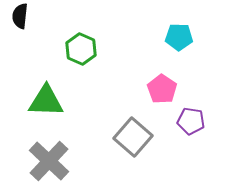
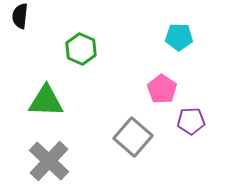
purple pentagon: rotated 12 degrees counterclockwise
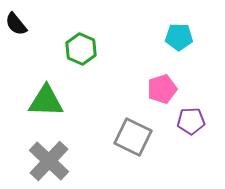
black semicircle: moved 4 px left, 8 px down; rotated 45 degrees counterclockwise
pink pentagon: rotated 20 degrees clockwise
gray square: rotated 15 degrees counterclockwise
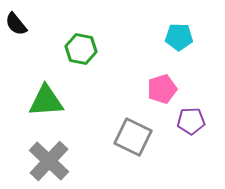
green hexagon: rotated 12 degrees counterclockwise
green triangle: rotated 6 degrees counterclockwise
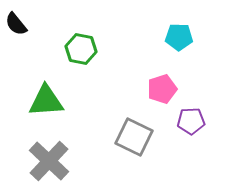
gray square: moved 1 px right
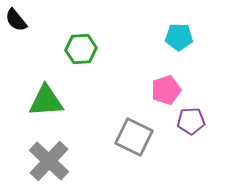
black semicircle: moved 4 px up
green hexagon: rotated 16 degrees counterclockwise
pink pentagon: moved 4 px right, 1 px down
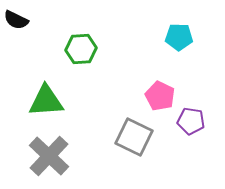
black semicircle: rotated 25 degrees counterclockwise
pink pentagon: moved 6 px left, 6 px down; rotated 28 degrees counterclockwise
purple pentagon: rotated 12 degrees clockwise
gray cross: moved 5 px up
